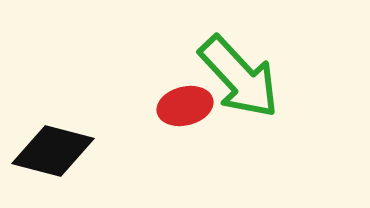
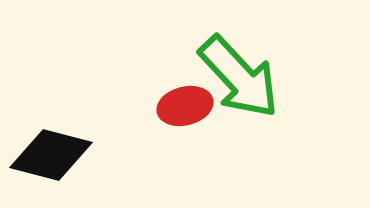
black diamond: moved 2 px left, 4 px down
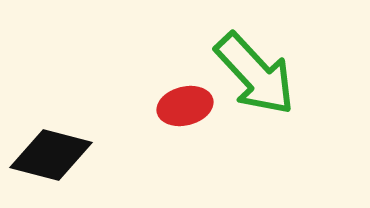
green arrow: moved 16 px right, 3 px up
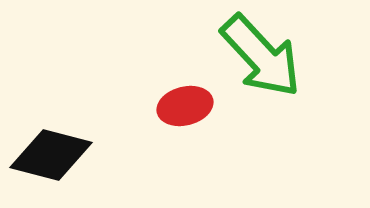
green arrow: moved 6 px right, 18 px up
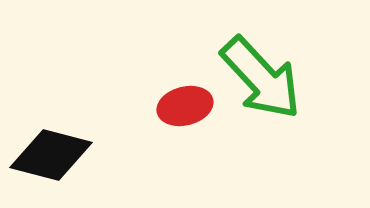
green arrow: moved 22 px down
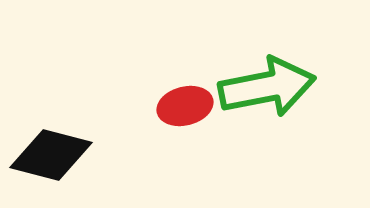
green arrow: moved 6 px right, 9 px down; rotated 58 degrees counterclockwise
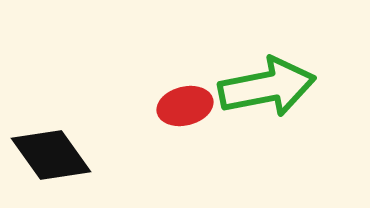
black diamond: rotated 40 degrees clockwise
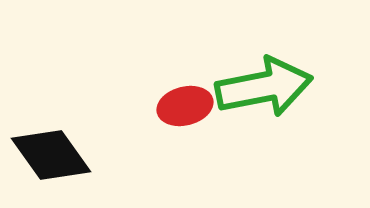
green arrow: moved 3 px left
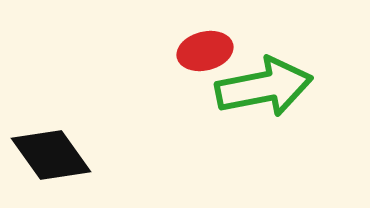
red ellipse: moved 20 px right, 55 px up
